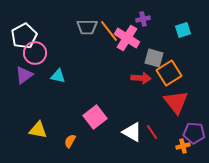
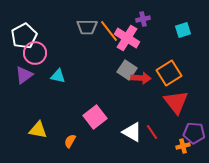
gray square: moved 27 px left, 12 px down; rotated 18 degrees clockwise
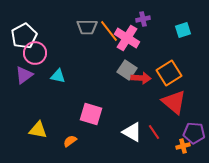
red triangle: moved 2 px left; rotated 12 degrees counterclockwise
pink square: moved 4 px left, 3 px up; rotated 35 degrees counterclockwise
red line: moved 2 px right
orange semicircle: rotated 24 degrees clockwise
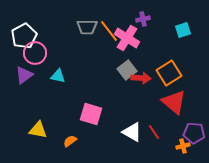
gray square: rotated 18 degrees clockwise
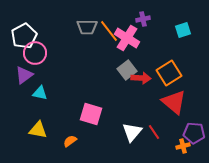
cyan triangle: moved 18 px left, 17 px down
white triangle: rotated 40 degrees clockwise
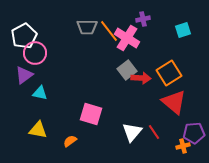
purple pentagon: rotated 10 degrees counterclockwise
